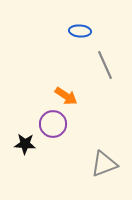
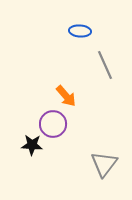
orange arrow: rotated 15 degrees clockwise
black star: moved 7 px right, 1 px down
gray triangle: rotated 32 degrees counterclockwise
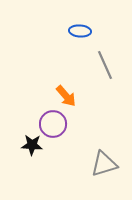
gray triangle: rotated 36 degrees clockwise
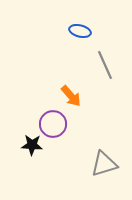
blue ellipse: rotated 10 degrees clockwise
orange arrow: moved 5 px right
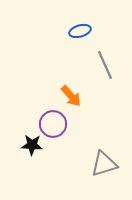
blue ellipse: rotated 30 degrees counterclockwise
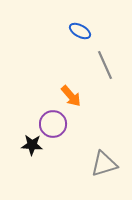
blue ellipse: rotated 45 degrees clockwise
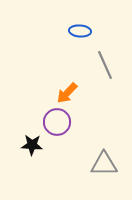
blue ellipse: rotated 25 degrees counterclockwise
orange arrow: moved 4 px left, 3 px up; rotated 85 degrees clockwise
purple circle: moved 4 px right, 2 px up
gray triangle: rotated 16 degrees clockwise
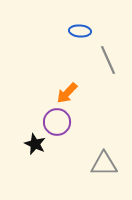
gray line: moved 3 px right, 5 px up
black star: moved 3 px right, 1 px up; rotated 20 degrees clockwise
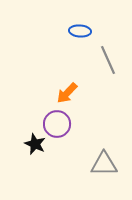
purple circle: moved 2 px down
